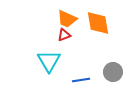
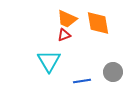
blue line: moved 1 px right, 1 px down
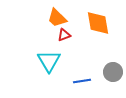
orange trapezoid: moved 10 px left, 1 px up; rotated 20 degrees clockwise
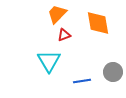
orange trapezoid: moved 4 px up; rotated 90 degrees clockwise
